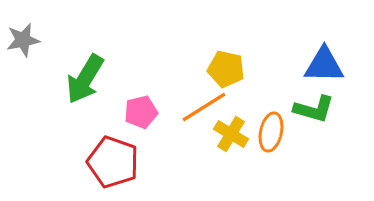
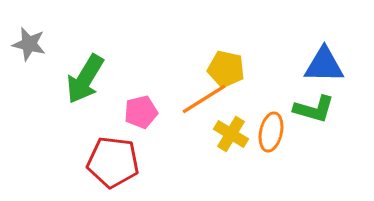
gray star: moved 6 px right, 4 px down; rotated 24 degrees clockwise
orange line: moved 8 px up
red pentagon: rotated 12 degrees counterclockwise
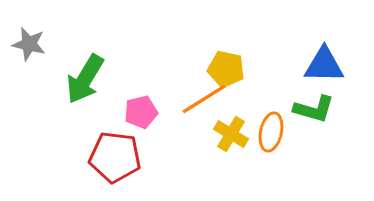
red pentagon: moved 2 px right, 5 px up
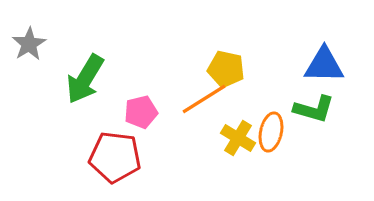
gray star: rotated 28 degrees clockwise
yellow cross: moved 7 px right, 4 px down
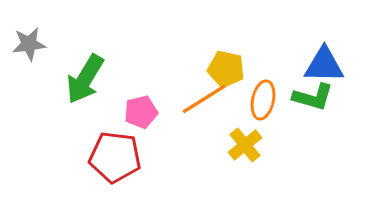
gray star: rotated 24 degrees clockwise
green L-shape: moved 1 px left, 12 px up
orange ellipse: moved 8 px left, 32 px up
yellow cross: moved 7 px right, 7 px down; rotated 20 degrees clockwise
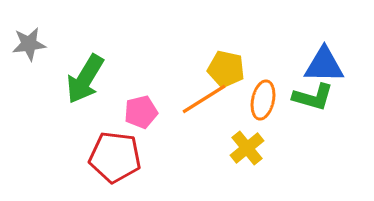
yellow cross: moved 2 px right, 3 px down
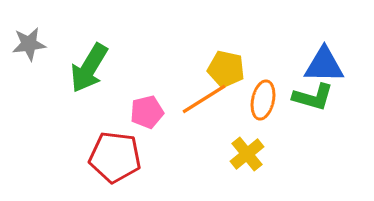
green arrow: moved 4 px right, 11 px up
pink pentagon: moved 6 px right
yellow cross: moved 6 px down
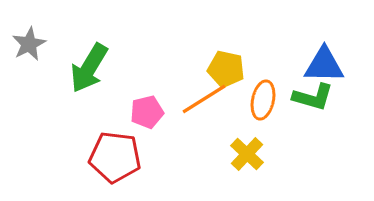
gray star: rotated 20 degrees counterclockwise
yellow cross: rotated 8 degrees counterclockwise
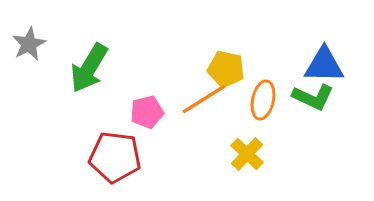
green L-shape: rotated 9 degrees clockwise
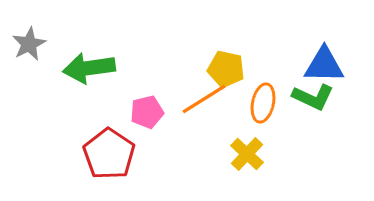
green arrow: rotated 51 degrees clockwise
orange ellipse: moved 3 px down
red pentagon: moved 6 px left, 3 px up; rotated 27 degrees clockwise
